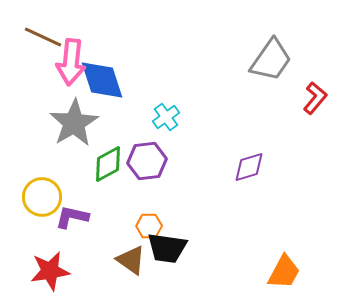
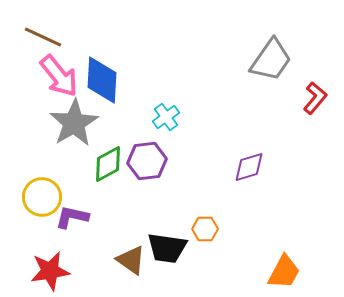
pink arrow: moved 12 px left, 14 px down; rotated 45 degrees counterclockwise
blue diamond: rotated 21 degrees clockwise
orange hexagon: moved 56 px right, 3 px down
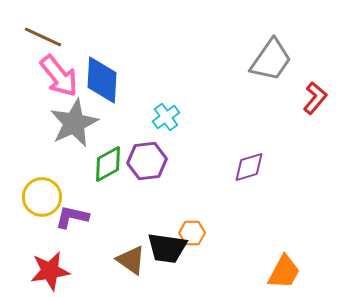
gray star: rotated 6 degrees clockwise
orange hexagon: moved 13 px left, 4 px down
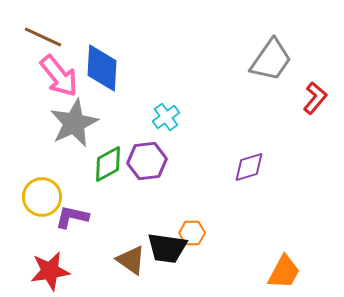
blue diamond: moved 12 px up
